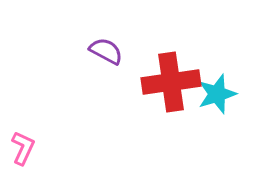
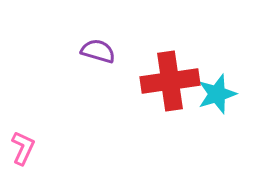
purple semicircle: moved 8 px left; rotated 12 degrees counterclockwise
red cross: moved 1 px left, 1 px up
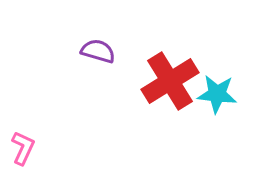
red cross: rotated 24 degrees counterclockwise
cyan star: rotated 24 degrees clockwise
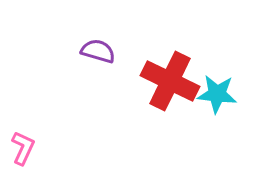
red cross: rotated 32 degrees counterclockwise
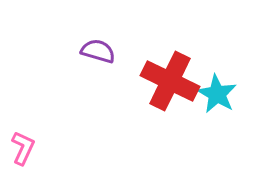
cyan star: rotated 24 degrees clockwise
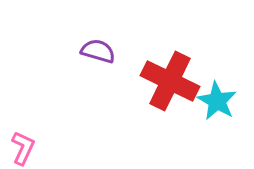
cyan star: moved 7 px down
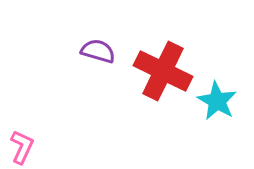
red cross: moved 7 px left, 10 px up
pink L-shape: moved 1 px left, 1 px up
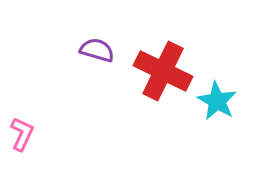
purple semicircle: moved 1 px left, 1 px up
pink L-shape: moved 13 px up
